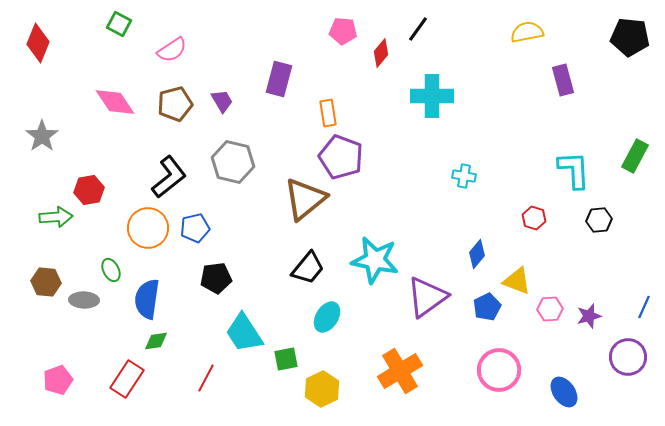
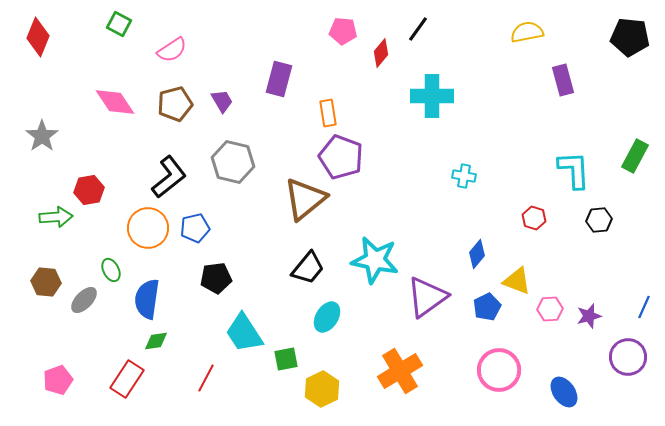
red diamond at (38, 43): moved 6 px up
gray ellipse at (84, 300): rotated 48 degrees counterclockwise
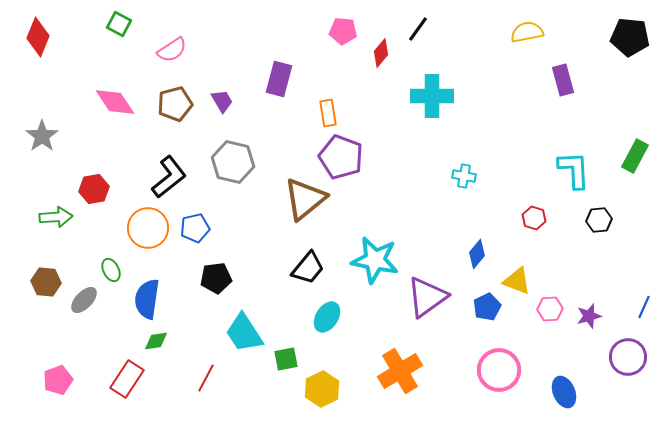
red hexagon at (89, 190): moved 5 px right, 1 px up
blue ellipse at (564, 392): rotated 12 degrees clockwise
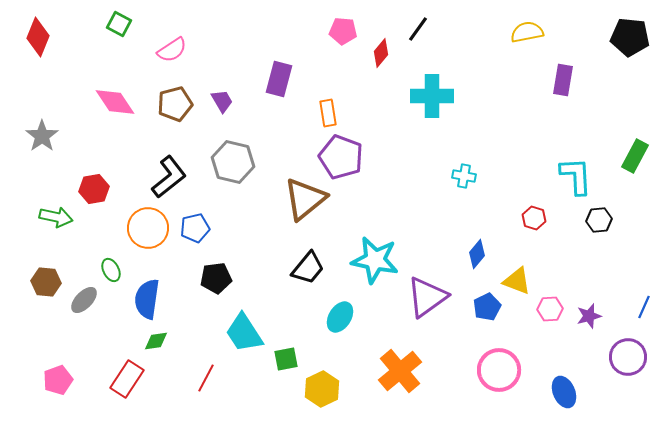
purple rectangle at (563, 80): rotated 24 degrees clockwise
cyan L-shape at (574, 170): moved 2 px right, 6 px down
green arrow at (56, 217): rotated 16 degrees clockwise
cyan ellipse at (327, 317): moved 13 px right
orange cross at (400, 371): rotated 9 degrees counterclockwise
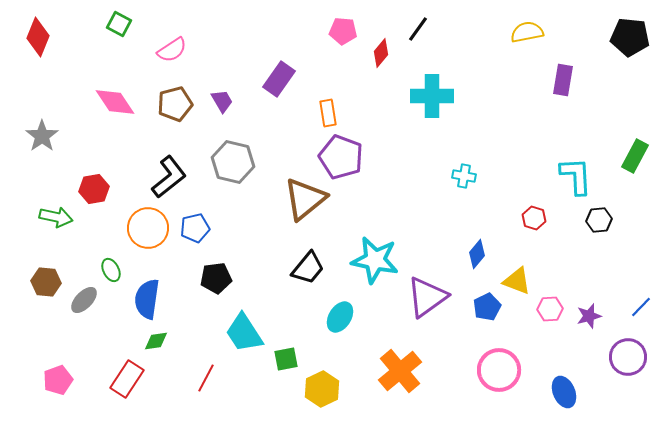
purple rectangle at (279, 79): rotated 20 degrees clockwise
blue line at (644, 307): moved 3 px left; rotated 20 degrees clockwise
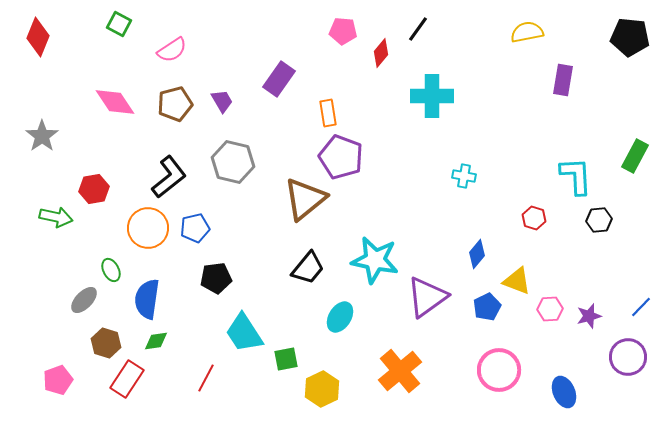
brown hexagon at (46, 282): moved 60 px right, 61 px down; rotated 12 degrees clockwise
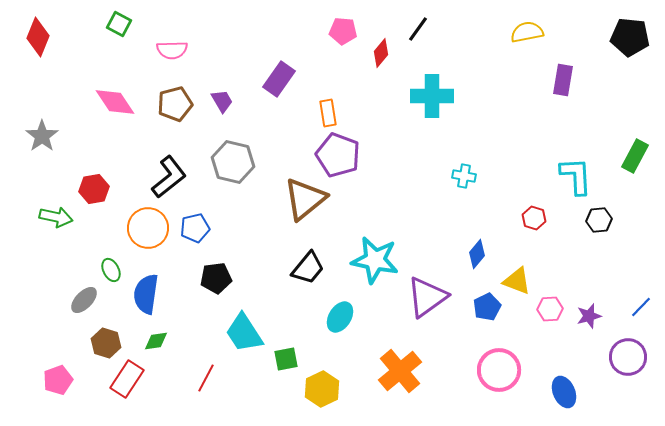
pink semicircle at (172, 50): rotated 32 degrees clockwise
purple pentagon at (341, 157): moved 3 px left, 2 px up
blue semicircle at (147, 299): moved 1 px left, 5 px up
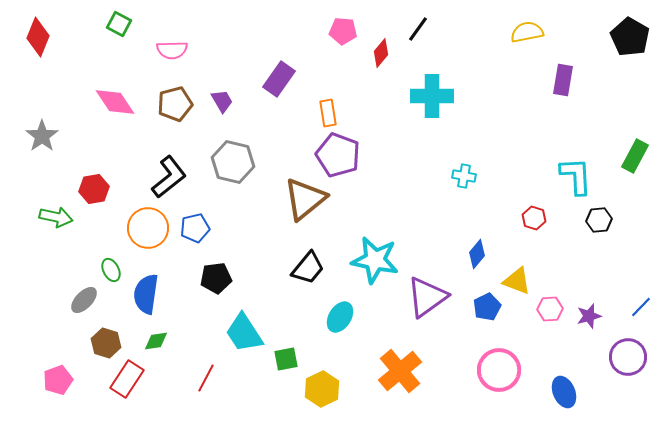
black pentagon at (630, 37): rotated 24 degrees clockwise
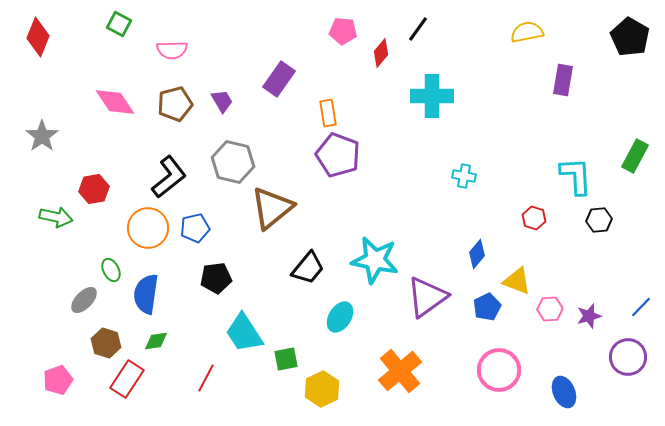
brown triangle at (305, 199): moved 33 px left, 9 px down
